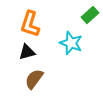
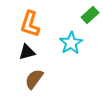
cyan star: rotated 20 degrees clockwise
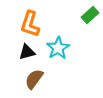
cyan star: moved 13 px left, 5 px down
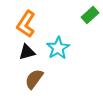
orange L-shape: moved 4 px left; rotated 16 degrees clockwise
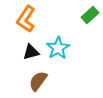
orange L-shape: moved 5 px up
black triangle: moved 4 px right
brown semicircle: moved 4 px right, 2 px down
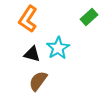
green rectangle: moved 1 px left, 2 px down
orange L-shape: moved 2 px right
black triangle: moved 1 px right, 2 px down; rotated 30 degrees clockwise
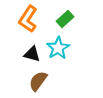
green rectangle: moved 24 px left, 2 px down
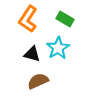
green rectangle: rotated 72 degrees clockwise
brown semicircle: rotated 30 degrees clockwise
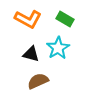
orange L-shape: rotated 96 degrees counterclockwise
black triangle: moved 1 px left
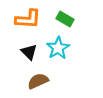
orange L-shape: rotated 24 degrees counterclockwise
black triangle: moved 2 px left, 2 px up; rotated 30 degrees clockwise
